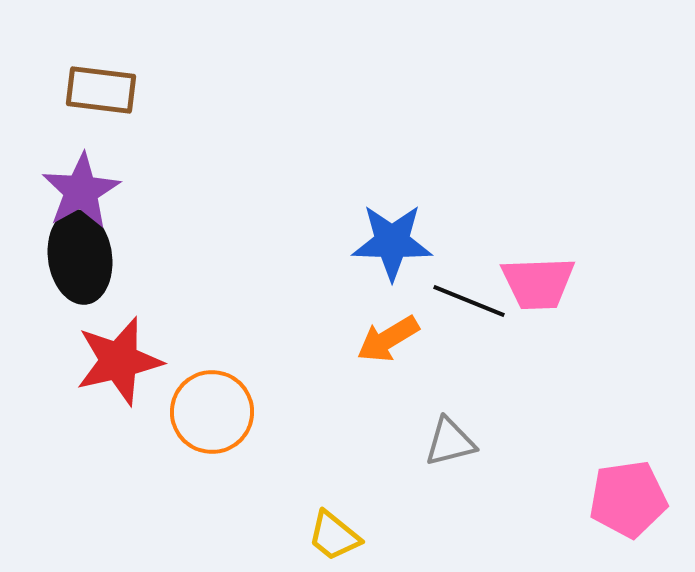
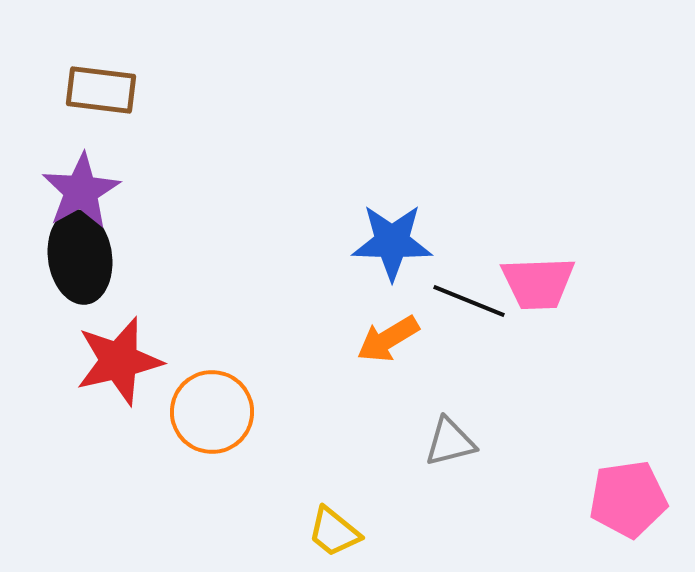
yellow trapezoid: moved 4 px up
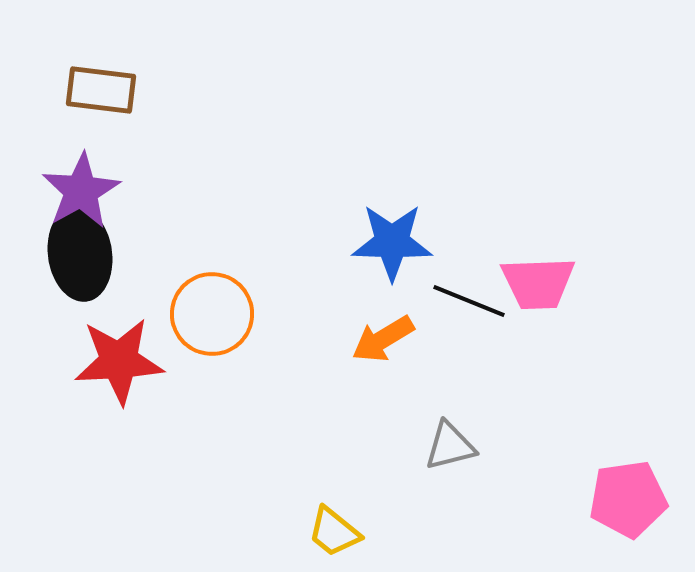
black ellipse: moved 3 px up
orange arrow: moved 5 px left
red star: rotated 10 degrees clockwise
orange circle: moved 98 px up
gray triangle: moved 4 px down
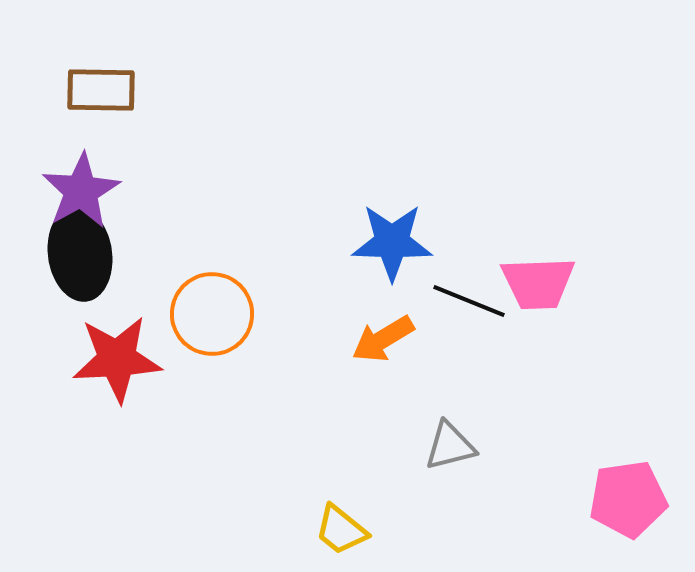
brown rectangle: rotated 6 degrees counterclockwise
red star: moved 2 px left, 2 px up
yellow trapezoid: moved 7 px right, 2 px up
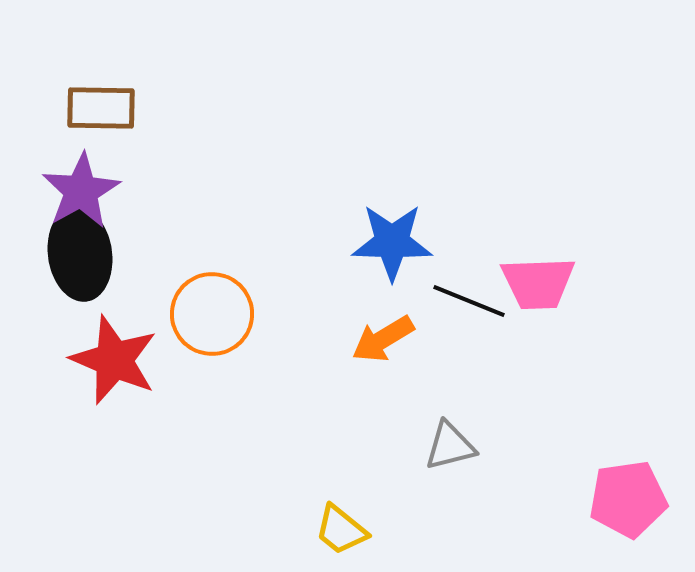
brown rectangle: moved 18 px down
red star: moved 3 px left, 1 px down; rotated 26 degrees clockwise
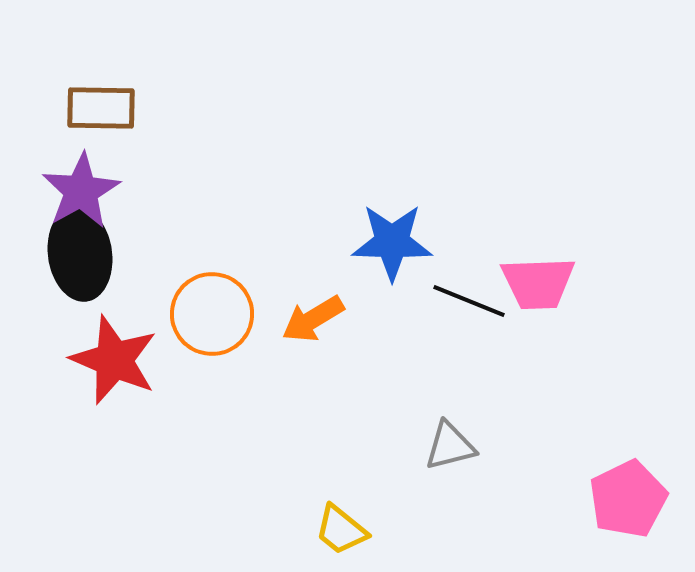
orange arrow: moved 70 px left, 20 px up
pink pentagon: rotated 18 degrees counterclockwise
